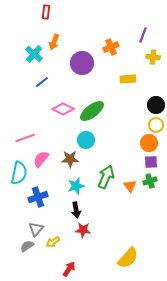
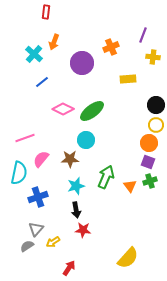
purple square: moved 3 px left; rotated 24 degrees clockwise
red arrow: moved 1 px up
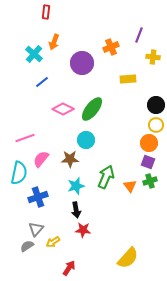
purple line: moved 4 px left
green ellipse: moved 2 px up; rotated 15 degrees counterclockwise
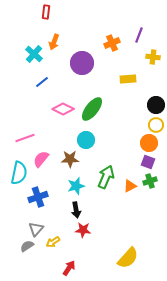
orange cross: moved 1 px right, 4 px up
orange triangle: rotated 40 degrees clockwise
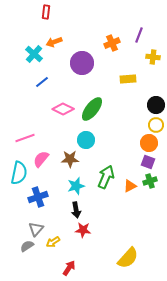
orange arrow: rotated 49 degrees clockwise
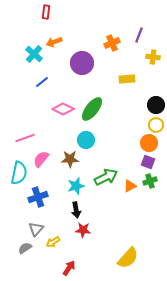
yellow rectangle: moved 1 px left
green arrow: rotated 40 degrees clockwise
gray semicircle: moved 2 px left, 2 px down
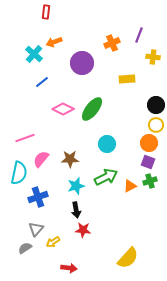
cyan circle: moved 21 px right, 4 px down
red arrow: rotated 63 degrees clockwise
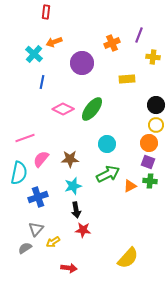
blue line: rotated 40 degrees counterclockwise
green arrow: moved 2 px right, 3 px up
green cross: rotated 24 degrees clockwise
cyan star: moved 3 px left
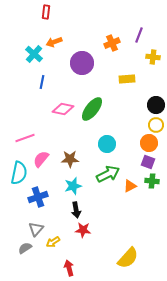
pink diamond: rotated 15 degrees counterclockwise
green cross: moved 2 px right
red arrow: rotated 112 degrees counterclockwise
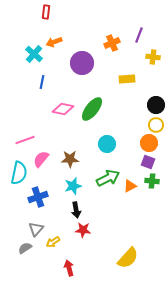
pink line: moved 2 px down
green arrow: moved 4 px down
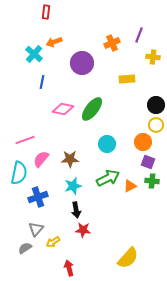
orange circle: moved 6 px left, 1 px up
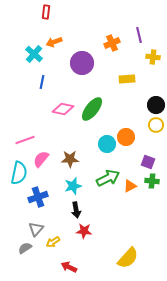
purple line: rotated 35 degrees counterclockwise
orange circle: moved 17 px left, 5 px up
red star: moved 1 px right, 1 px down
red arrow: moved 1 px up; rotated 49 degrees counterclockwise
